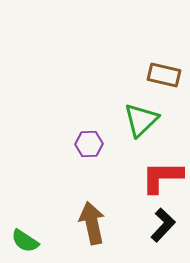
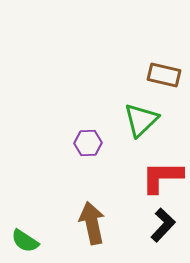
purple hexagon: moved 1 px left, 1 px up
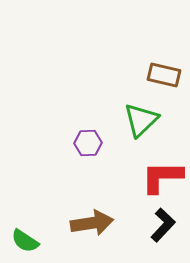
brown arrow: rotated 93 degrees clockwise
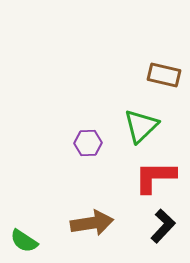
green triangle: moved 6 px down
red L-shape: moved 7 px left
black L-shape: moved 1 px down
green semicircle: moved 1 px left
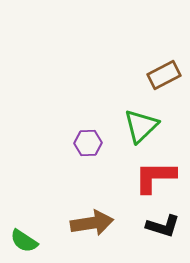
brown rectangle: rotated 40 degrees counterclockwise
black L-shape: rotated 64 degrees clockwise
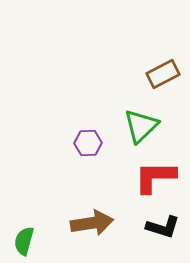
brown rectangle: moved 1 px left, 1 px up
black L-shape: moved 1 px down
green semicircle: rotated 72 degrees clockwise
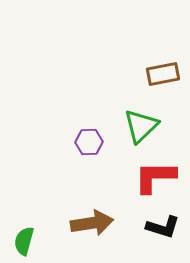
brown rectangle: rotated 16 degrees clockwise
purple hexagon: moved 1 px right, 1 px up
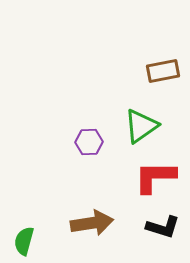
brown rectangle: moved 3 px up
green triangle: rotated 9 degrees clockwise
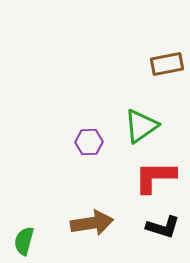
brown rectangle: moved 4 px right, 7 px up
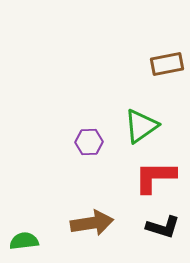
green semicircle: rotated 68 degrees clockwise
